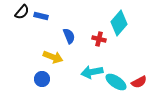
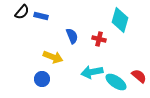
cyan diamond: moved 1 px right, 3 px up; rotated 25 degrees counterclockwise
blue semicircle: moved 3 px right
red semicircle: moved 6 px up; rotated 112 degrees counterclockwise
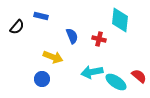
black semicircle: moved 5 px left, 15 px down
cyan diamond: rotated 10 degrees counterclockwise
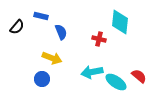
cyan diamond: moved 2 px down
blue semicircle: moved 11 px left, 4 px up
yellow arrow: moved 1 px left, 1 px down
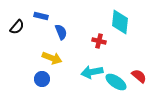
red cross: moved 2 px down
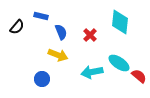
red cross: moved 9 px left, 6 px up; rotated 32 degrees clockwise
yellow arrow: moved 6 px right, 3 px up
cyan ellipse: moved 3 px right, 19 px up
